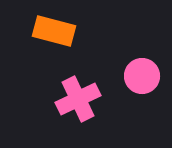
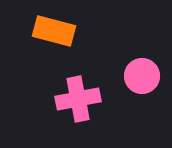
pink cross: rotated 15 degrees clockwise
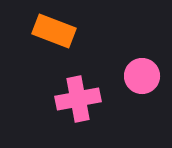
orange rectangle: rotated 6 degrees clockwise
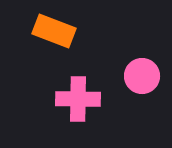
pink cross: rotated 12 degrees clockwise
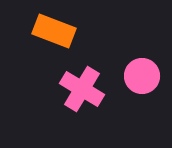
pink cross: moved 4 px right, 10 px up; rotated 30 degrees clockwise
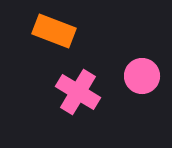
pink cross: moved 4 px left, 3 px down
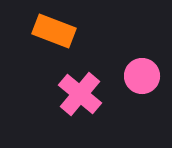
pink cross: moved 2 px right, 2 px down; rotated 9 degrees clockwise
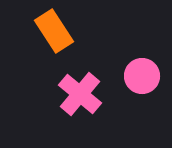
orange rectangle: rotated 36 degrees clockwise
